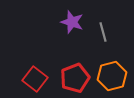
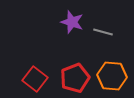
gray line: rotated 60 degrees counterclockwise
orange hexagon: rotated 20 degrees clockwise
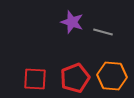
red square: rotated 35 degrees counterclockwise
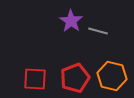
purple star: moved 1 px left, 1 px up; rotated 15 degrees clockwise
gray line: moved 5 px left, 1 px up
orange hexagon: rotated 8 degrees clockwise
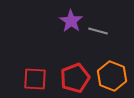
orange hexagon: rotated 8 degrees clockwise
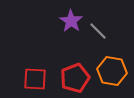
gray line: rotated 30 degrees clockwise
orange hexagon: moved 5 px up; rotated 12 degrees counterclockwise
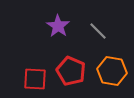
purple star: moved 13 px left, 5 px down
red pentagon: moved 4 px left, 7 px up; rotated 28 degrees counterclockwise
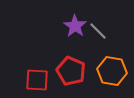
purple star: moved 17 px right
red square: moved 2 px right, 1 px down
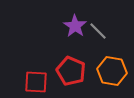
red square: moved 1 px left, 2 px down
